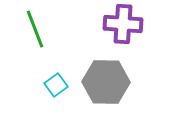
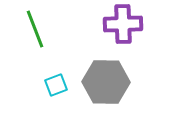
purple cross: rotated 6 degrees counterclockwise
cyan square: rotated 15 degrees clockwise
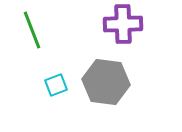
green line: moved 3 px left, 1 px down
gray hexagon: rotated 6 degrees clockwise
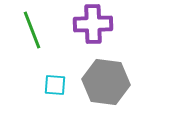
purple cross: moved 30 px left
cyan square: moved 1 px left; rotated 25 degrees clockwise
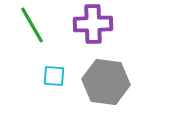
green line: moved 5 px up; rotated 9 degrees counterclockwise
cyan square: moved 1 px left, 9 px up
